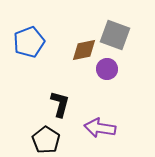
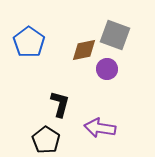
blue pentagon: rotated 16 degrees counterclockwise
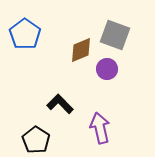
blue pentagon: moved 4 px left, 8 px up
brown diamond: moved 3 px left; rotated 12 degrees counterclockwise
black L-shape: rotated 60 degrees counterclockwise
purple arrow: rotated 68 degrees clockwise
black pentagon: moved 10 px left
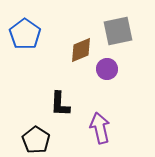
gray square: moved 3 px right, 4 px up; rotated 32 degrees counterclockwise
black L-shape: rotated 132 degrees counterclockwise
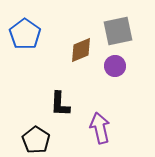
purple circle: moved 8 px right, 3 px up
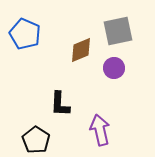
blue pentagon: rotated 12 degrees counterclockwise
purple circle: moved 1 px left, 2 px down
purple arrow: moved 2 px down
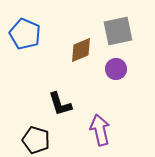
purple circle: moved 2 px right, 1 px down
black L-shape: rotated 20 degrees counterclockwise
black pentagon: rotated 16 degrees counterclockwise
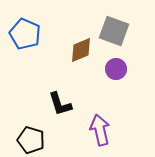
gray square: moved 4 px left; rotated 32 degrees clockwise
black pentagon: moved 5 px left
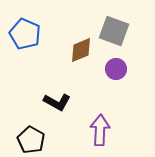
black L-shape: moved 3 px left, 2 px up; rotated 44 degrees counterclockwise
purple arrow: rotated 16 degrees clockwise
black pentagon: rotated 12 degrees clockwise
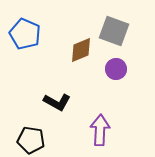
black pentagon: rotated 20 degrees counterclockwise
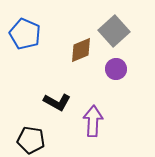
gray square: rotated 28 degrees clockwise
purple arrow: moved 7 px left, 9 px up
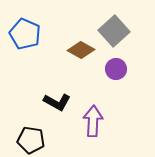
brown diamond: rotated 52 degrees clockwise
